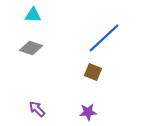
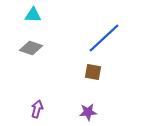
brown square: rotated 12 degrees counterclockwise
purple arrow: rotated 60 degrees clockwise
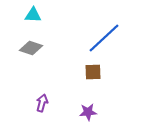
brown square: rotated 12 degrees counterclockwise
purple arrow: moved 5 px right, 6 px up
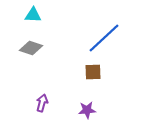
purple star: moved 1 px left, 2 px up
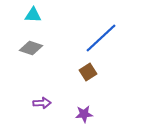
blue line: moved 3 px left
brown square: moved 5 px left; rotated 30 degrees counterclockwise
purple arrow: rotated 72 degrees clockwise
purple star: moved 3 px left, 4 px down
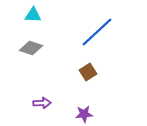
blue line: moved 4 px left, 6 px up
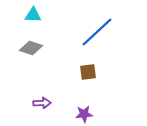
brown square: rotated 24 degrees clockwise
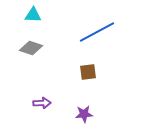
blue line: rotated 15 degrees clockwise
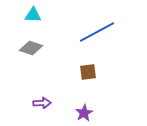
purple star: moved 1 px up; rotated 24 degrees counterclockwise
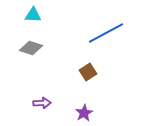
blue line: moved 9 px right, 1 px down
brown square: rotated 24 degrees counterclockwise
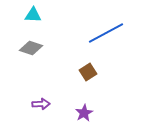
purple arrow: moved 1 px left, 1 px down
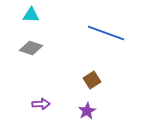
cyan triangle: moved 2 px left
blue line: rotated 48 degrees clockwise
brown square: moved 4 px right, 8 px down
purple star: moved 3 px right, 2 px up
